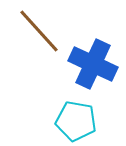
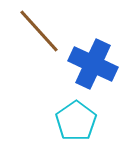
cyan pentagon: rotated 27 degrees clockwise
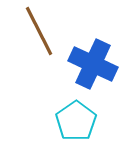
brown line: rotated 15 degrees clockwise
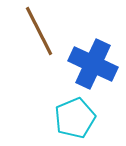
cyan pentagon: moved 1 px left, 3 px up; rotated 12 degrees clockwise
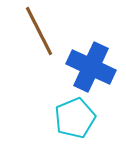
blue cross: moved 2 px left, 3 px down
